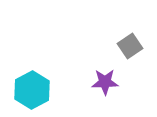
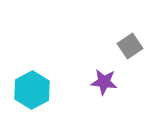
purple star: moved 1 px left; rotated 8 degrees clockwise
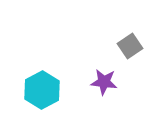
cyan hexagon: moved 10 px right
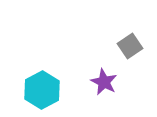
purple star: rotated 20 degrees clockwise
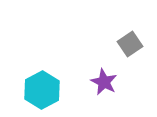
gray square: moved 2 px up
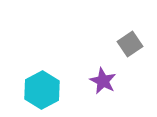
purple star: moved 1 px left, 1 px up
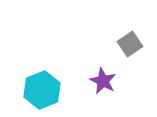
cyan hexagon: rotated 6 degrees clockwise
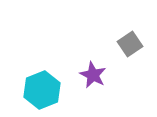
purple star: moved 10 px left, 6 px up
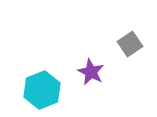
purple star: moved 2 px left, 3 px up
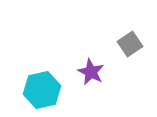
cyan hexagon: rotated 9 degrees clockwise
